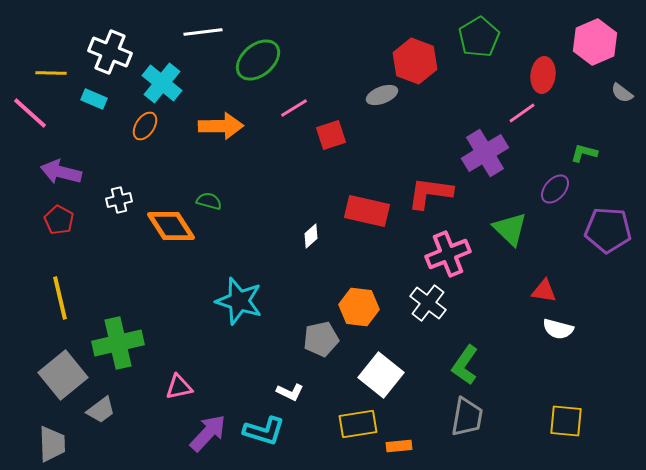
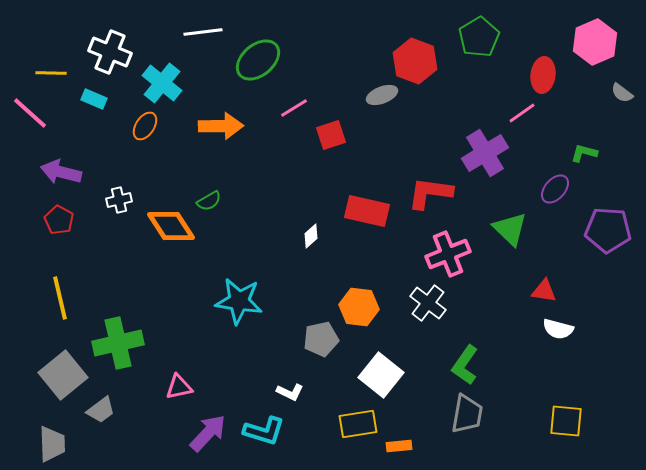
green semicircle at (209, 201): rotated 135 degrees clockwise
cyan star at (239, 301): rotated 9 degrees counterclockwise
gray trapezoid at (467, 417): moved 3 px up
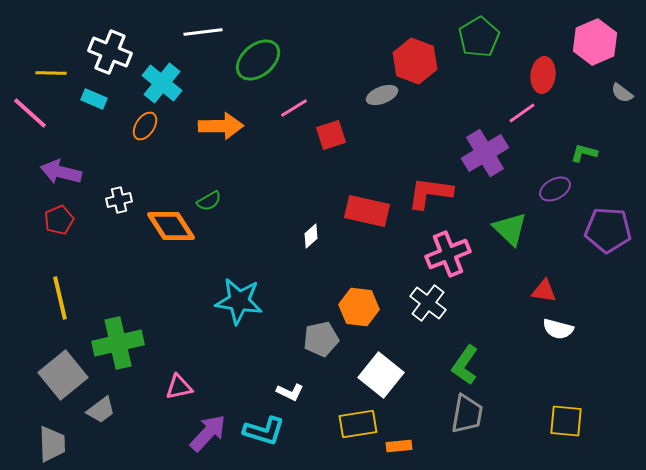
purple ellipse at (555, 189): rotated 20 degrees clockwise
red pentagon at (59, 220): rotated 20 degrees clockwise
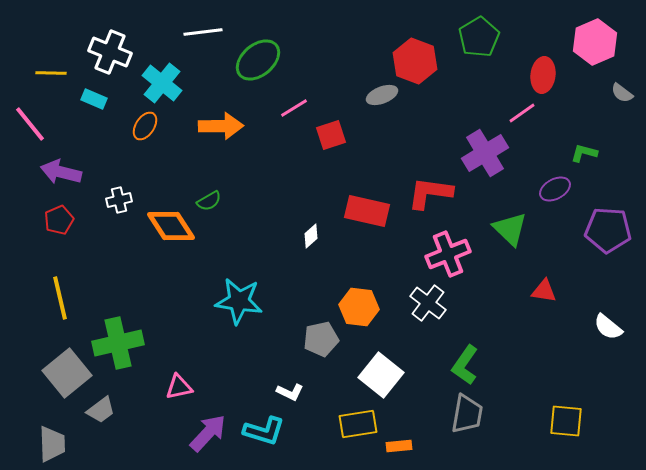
pink line at (30, 113): moved 11 px down; rotated 9 degrees clockwise
white semicircle at (558, 329): moved 50 px right, 2 px up; rotated 24 degrees clockwise
gray square at (63, 375): moved 4 px right, 2 px up
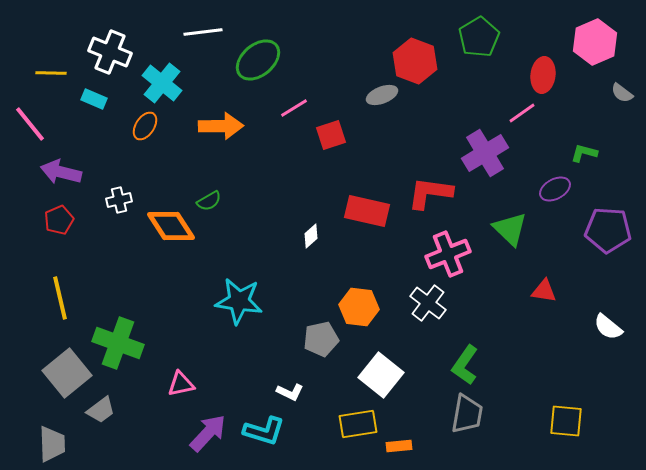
green cross at (118, 343): rotated 33 degrees clockwise
pink triangle at (179, 387): moved 2 px right, 3 px up
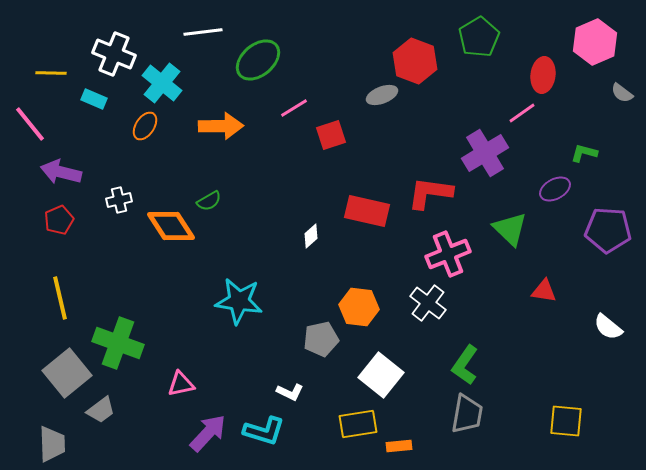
white cross at (110, 52): moved 4 px right, 2 px down
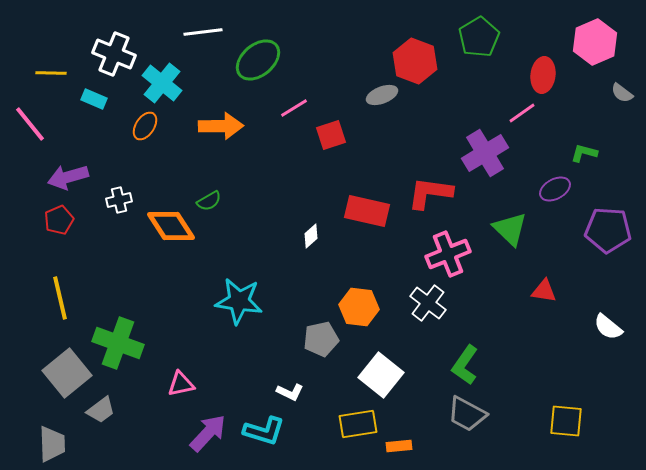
purple arrow at (61, 172): moved 7 px right, 5 px down; rotated 30 degrees counterclockwise
gray trapezoid at (467, 414): rotated 108 degrees clockwise
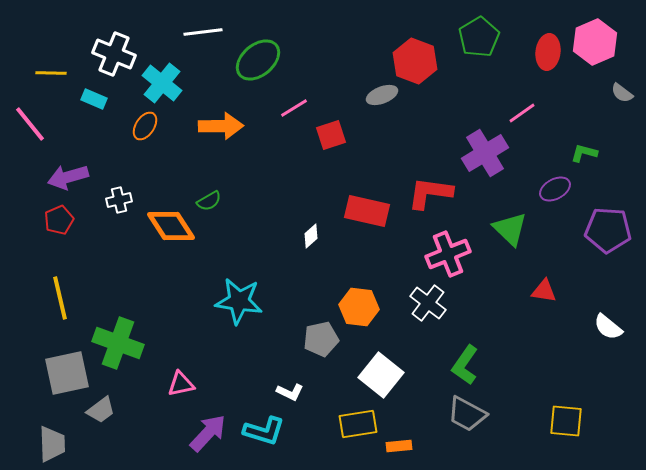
red ellipse at (543, 75): moved 5 px right, 23 px up
gray square at (67, 373): rotated 27 degrees clockwise
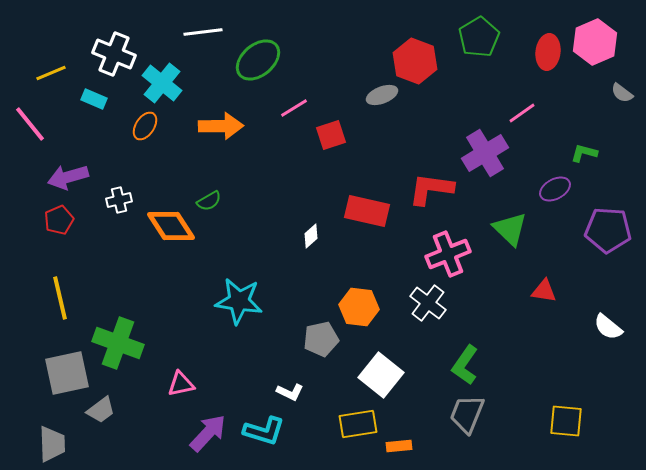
yellow line at (51, 73): rotated 24 degrees counterclockwise
red L-shape at (430, 193): moved 1 px right, 4 px up
gray trapezoid at (467, 414): rotated 84 degrees clockwise
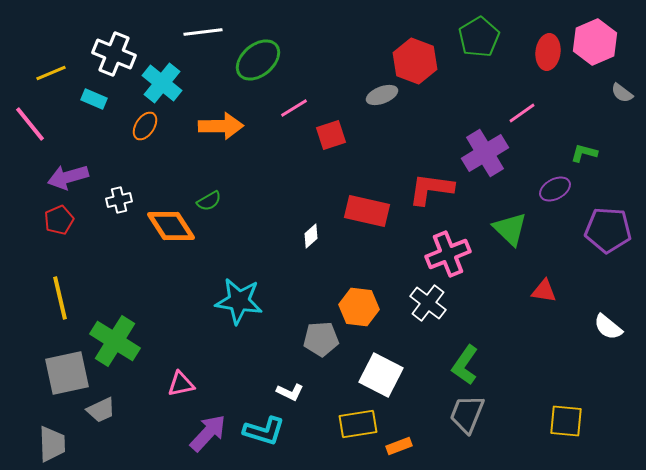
gray pentagon at (321, 339): rotated 8 degrees clockwise
green cross at (118, 343): moved 3 px left, 2 px up; rotated 12 degrees clockwise
white square at (381, 375): rotated 12 degrees counterclockwise
gray trapezoid at (101, 410): rotated 12 degrees clockwise
orange rectangle at (399, 446): rotated 15 degrees counterclockwise
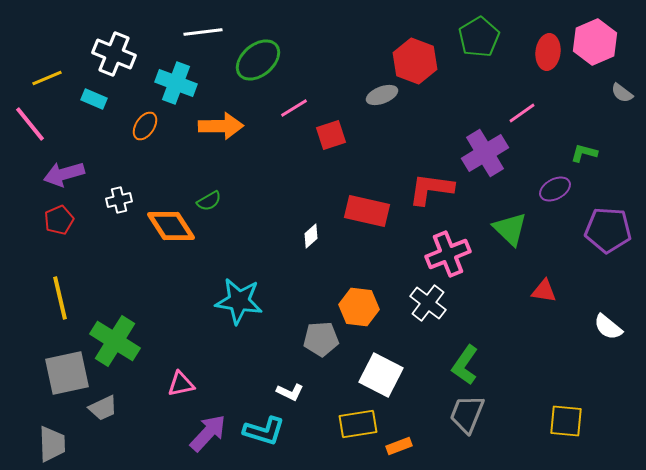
yellow line at (51, 73): moved 4 px left, 5 px down
cyan cross at (162, 83): moved 14 px right; rotated 18 degrees counterclockwise
purple arrow at (68, 177): moved 4 px left, 3 px up
gray trapezoid at (101, 410): moved 2 px right, 2 px up
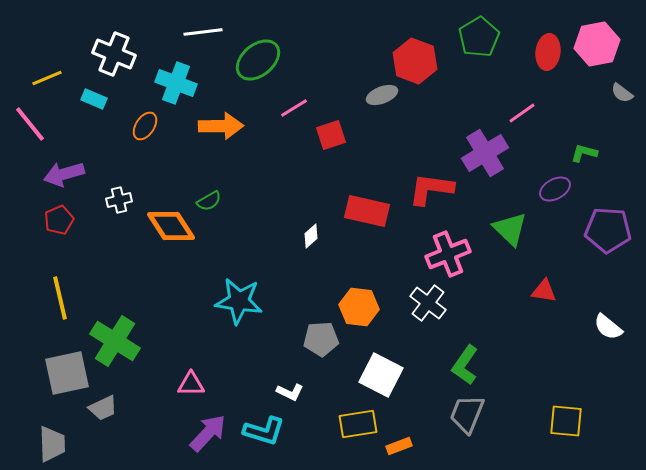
pink hexagon at (595, 42): moved 2 px right, 2 px down; rotated 12 degrees clockwise
pink triangle at (181, 384): moved 10 px right; rotated 12 degrees clockwise
